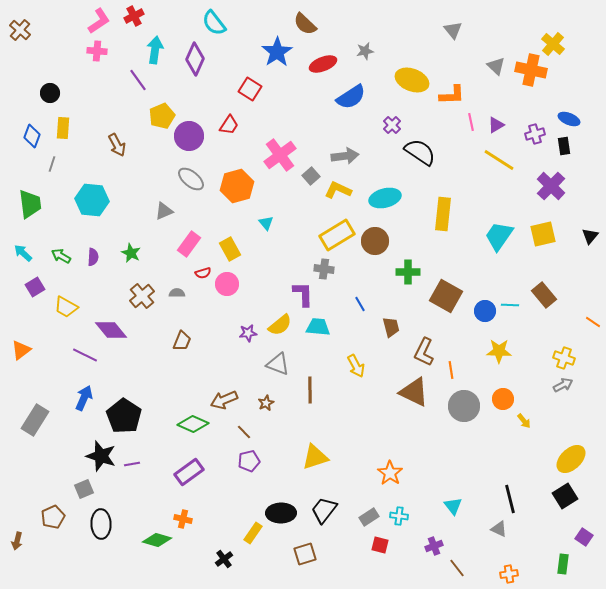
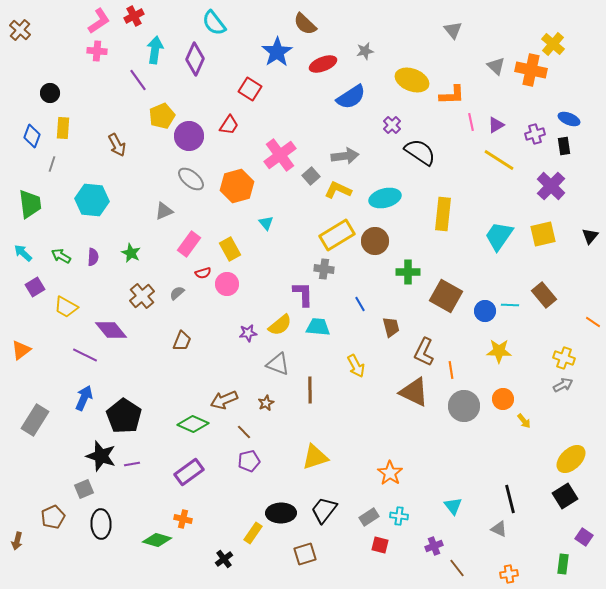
gray semicircle at (177, 293): rotated 42 degrees counterclockwise
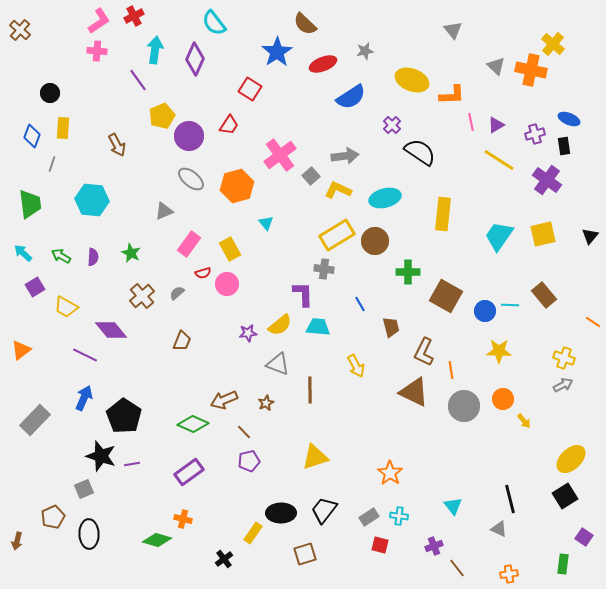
purple cross at (551, 186): moved 4 px left, 6 px up; rotated 8 degrees counterclockwise
gray rectangle at (35, 420): rotated 12 degrees clockwise
black ellipse at (101, 524): moved 12 px left, 10 px down
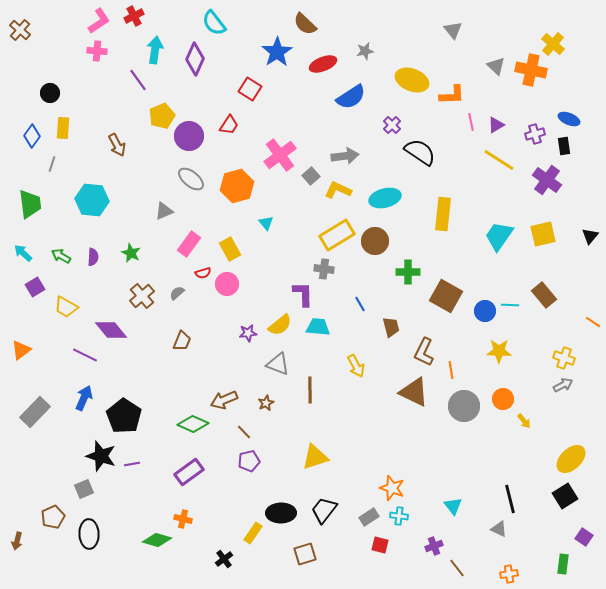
blue diamond at (32, 136): rotated 15 degrees clockwise
gray rectangle at (35, 420): moved 8 px up
orange star at (390, 473): moved 2 px right, 15 px down; rotated 15 degrees counterclockwise
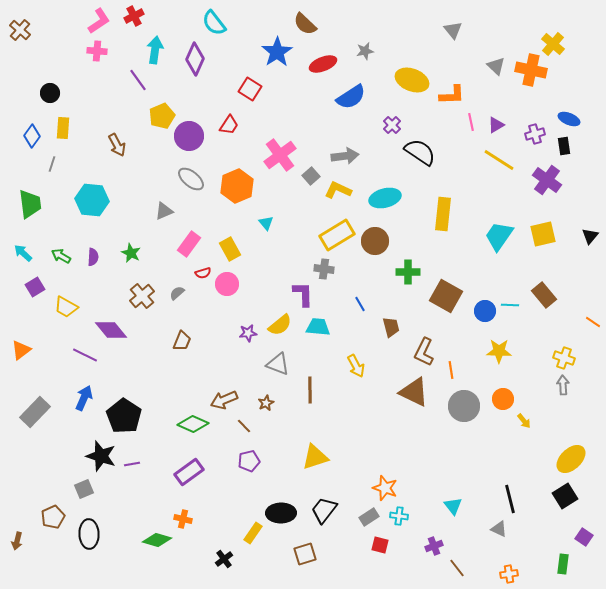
orange hexagon at (237, 186): rotated 8 degrees counterclockwise
gray arrow at (563, 385): rotated 66 degrees counterclockwise
brown line at (244, 432): moved 6 px up
orange star at (392, 488): moved 7 px left
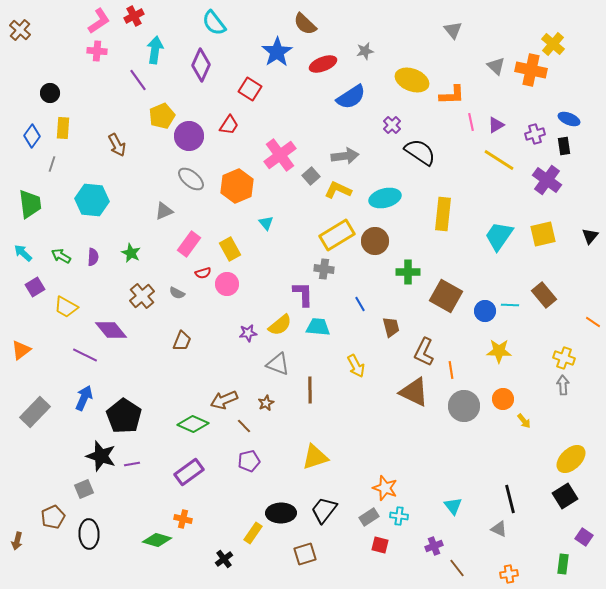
purple diamond at (195, 59): moved 6 px right, 6 px down
gray semicircle at (177, 293): rotated 112 degrees counterclockwise
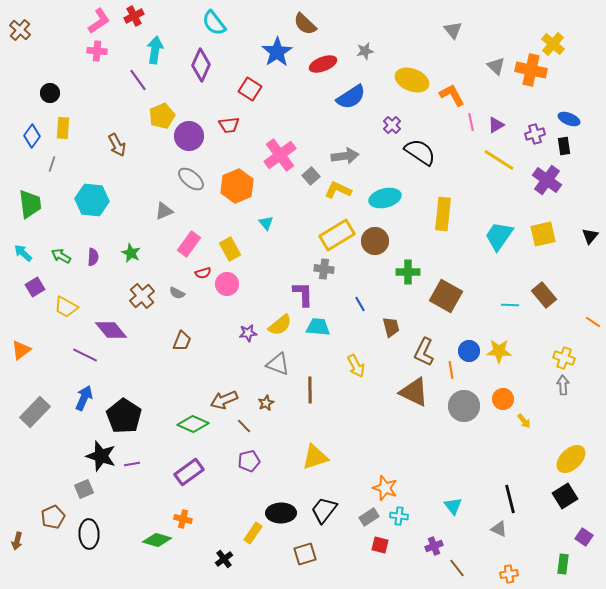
orange L-shape at (452, 95): rotated 116 degrees counterclockwise
red trapezoid at (229, 125): rotated 50 degrees clockwise
blue circle at (485, 311): moved 16 px left, 40 px down
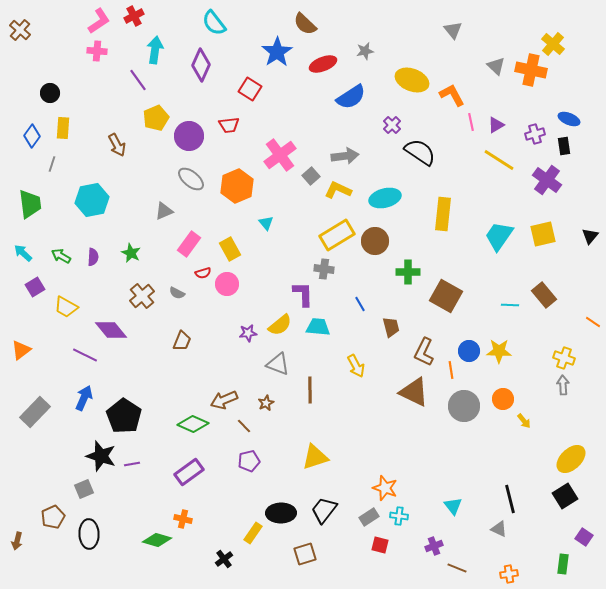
yellow pentagon at (162, 116): moved 6 px left, 2 px down
cyan hexagon at (92, 200): rotated 16 degrees counterclockwise
brown line at (457, 568): rotated 30 degrees counterclockwise
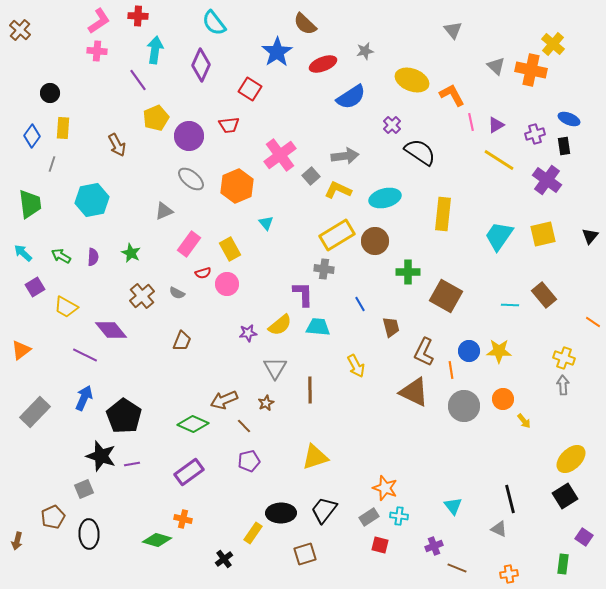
red cross at (134, 16): moved 4 px right; rotated 30 degrees clockwise
gray triangle at (278, 364): moved 3 px left, 4 px down; rotated 40 degrees clockwise
